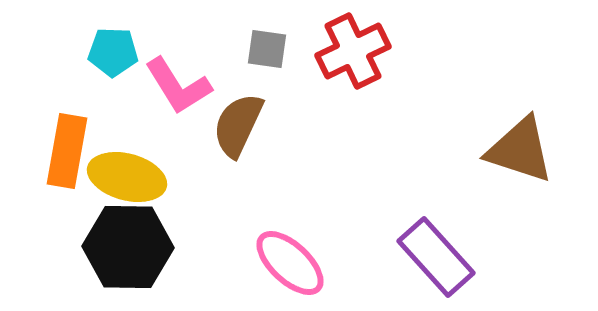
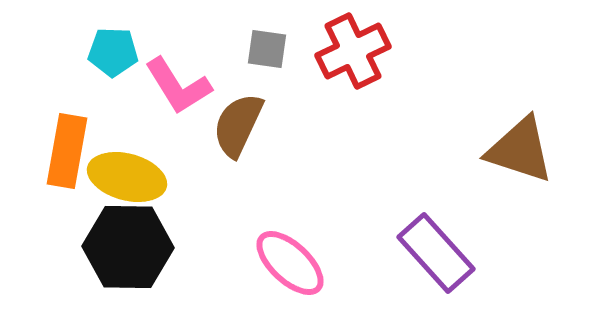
purple rectangle: moved 4 px up
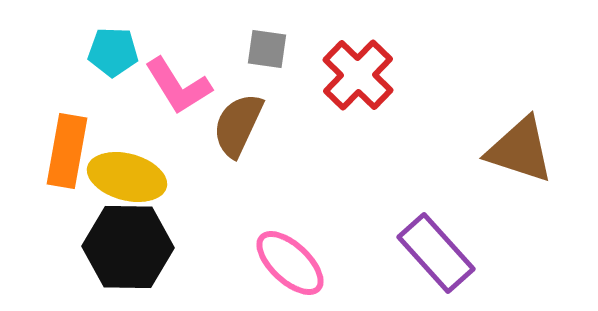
red cross: moved 5 px right, 24 px down; rotated 20 degrees counterclockwise
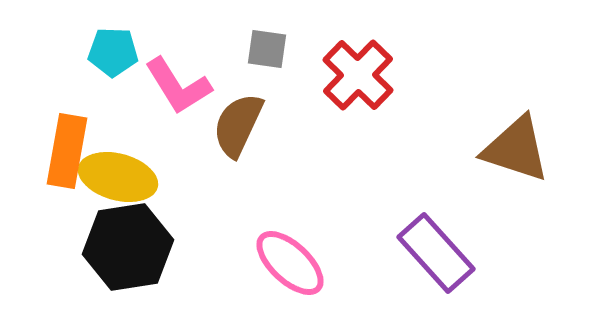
brown triangle: moved 4 px left, 1 px up
yellow ellipse: moved 9 px left
black hexagon: rotated 10 degrees counterclockwise
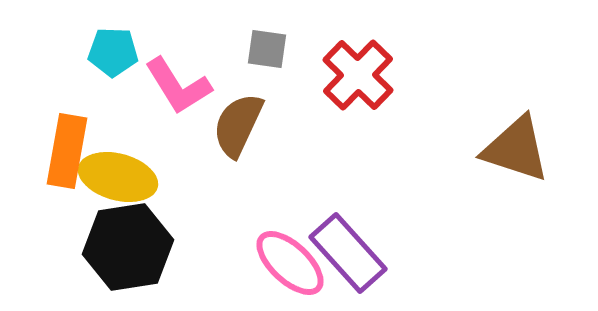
purple rectangle: moved 88 px left
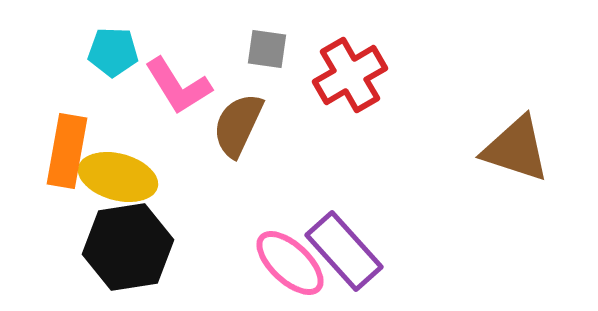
red cross: moved 8 px left; rotated 16 degrees clockwise
purple rectangle: moved 4 px left, 2 px up
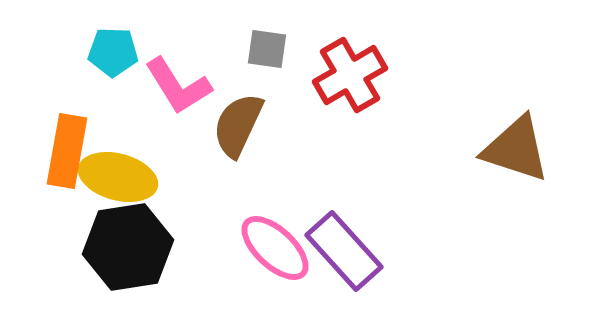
pink ellipse: moved 15 px left, 15 px up
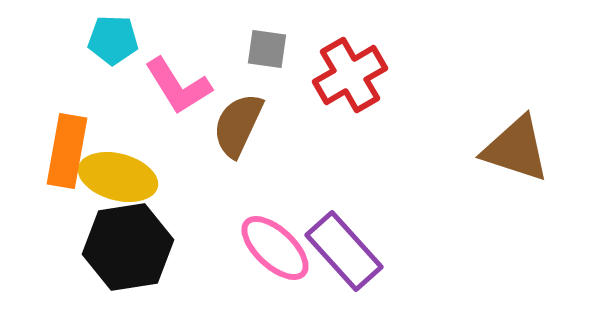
cyan pentagon: moved 12 px up
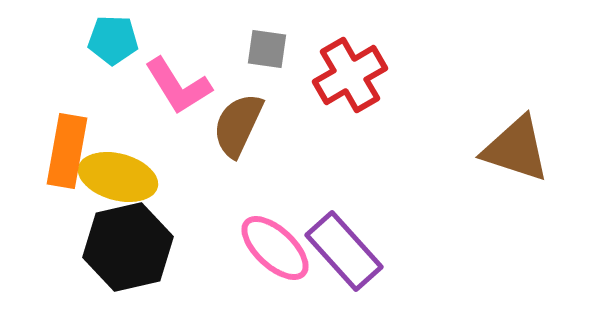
black hexagon: rotated 4 degrees counterclockwise
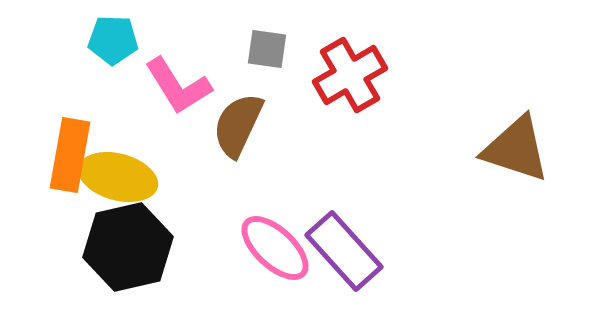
orange rectangle: moved 3 px right, 4 px down
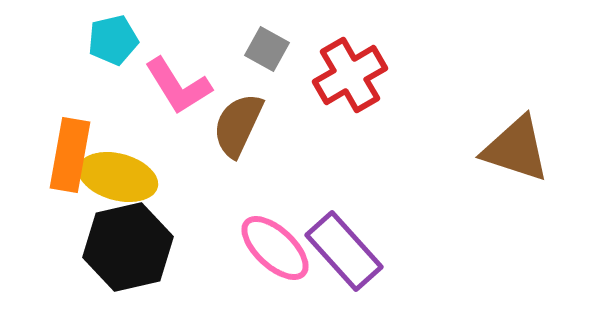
cyan pentagon: rotated 15 degrees counterclockwise
gray square: rotated 21 degrees clockwise
